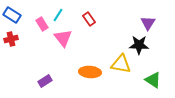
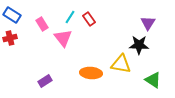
cyan line: moved 12 px right, 2 px down
red cross: moved 1 px left, 1 px up
orange ellipse: moved 1 px right, 1 px down
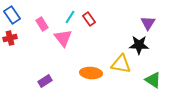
blue rectangle: rotated 24 degrees clockwise
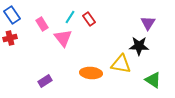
black star: moved 1 px down
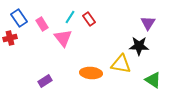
blue rectangle: moved 7 px right, 3 px down
